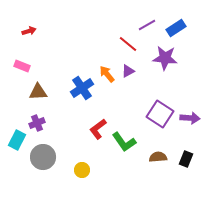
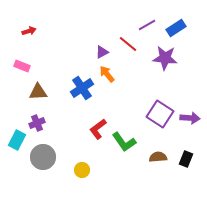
purple triangle: moved 26 px left, 19 px up
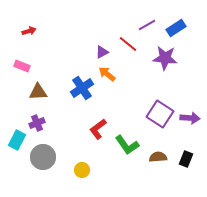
orange arrow: rotated 12 degrees counterclockwise
green L-shape: moved 3 px right, 3 px down
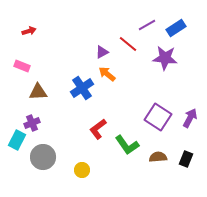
purple square: moved 2 px left, 3 px down
purple arrow: rotated 66 degrees counterclockwise
purple cross: moved 5 px left
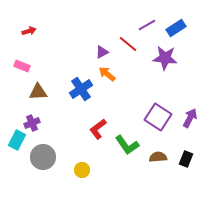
blue cross: moved 1 px left, 1 px down
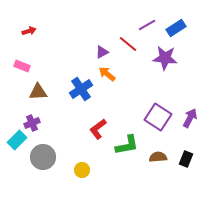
cyan rectangle: rotated 18 degrees clockwise
green L-shape: rotated 65 degrees counterclockwise
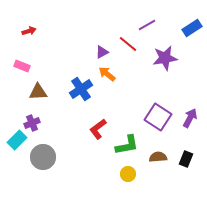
blue rectangle: moved 16 px right
purple star: rotated 15 degrees counterclockwise
yellow circle: moved 46 px right, 4 px down
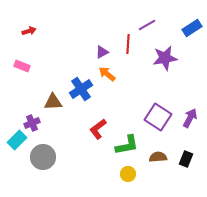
red line: rotated 54 degrees clockwise
brown triangle: moved 15 px right, 10 px down
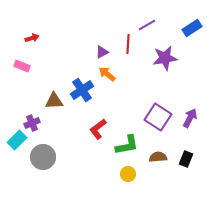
red arrow: moved 3 px right, 7 px down
blue cross: moved 1 px right, 1 px down
brown triangle: moved 1 px right, 1 px up
